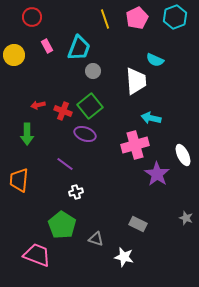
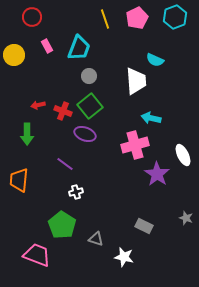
gray circle: moved 4 px left, 5 px down
gray rectangle: moved 6 px right, 2 px down
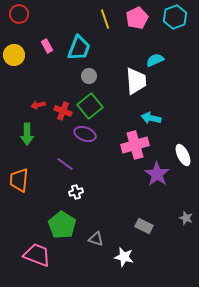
red circle: moved 13 px left, 3 px up
cyan semicircle: rotated 132 degrees clockwise
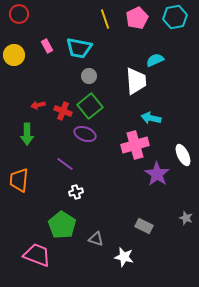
cyan hexagon: rotated 10 degrees clockwise
cyan trapezoid: rotated 80 degrees clockwise
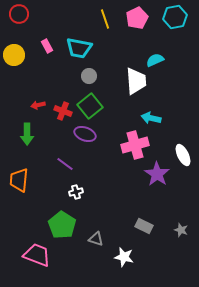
gray star: moved 5 px left, 12 px down
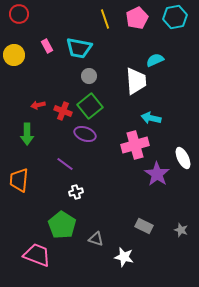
white ellipse: moved 3 px down
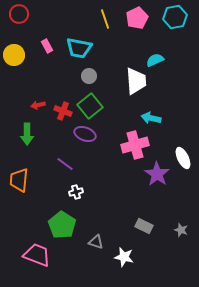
gray triangle: moved 3 px down
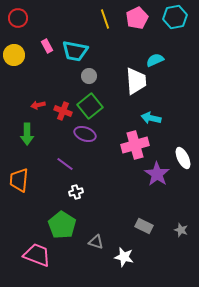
red circle: moved 1 px left, 4 px down
cyan trapezoid: moved 4 px left, 3 px down
